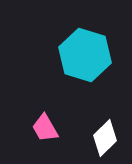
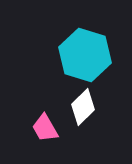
white diamond: moved 22 px left, 31 px up
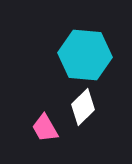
cyan hexagon: rotated 12 degrees counterclockwise
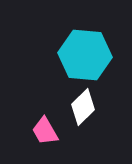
pink trapezoid: moved 3 px down
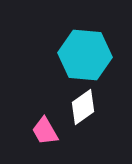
white diamond: rotated 9 degrees clockwise
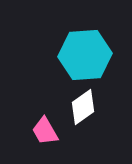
cyan hexagon: rotated 9 degrees counterclockwise
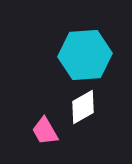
white diamond: rotated 6 degrees clockwise
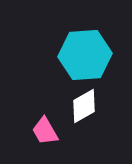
white diamond: moved 1 px right, 1 px up
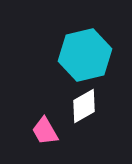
cyan hexagon: rotated 9 degrees counterclockwise
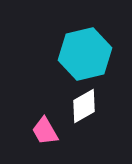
cyan hexagon: moved 1 px up
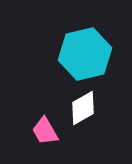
white diamond: moved 1 px left, 2 px down
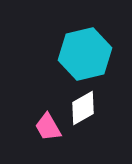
pink trapezoid: moved 3 px right, 4 px up
